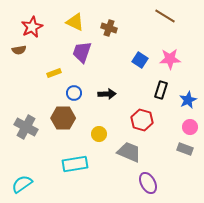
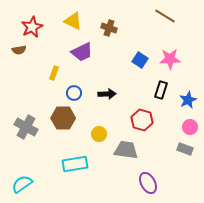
yellow triangle: moved 2 px left, 1 px up
purple trapezoid: rotated 135 degrees counterclockwise
yellow rectangle: rotated 48 degrees counterclockwise
gray trapezoid: moved 3 px left, 2 px up; rotated 15 degrees counterclockwise
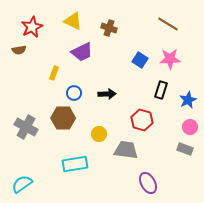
brown line: moved 3 px right, 8 px down
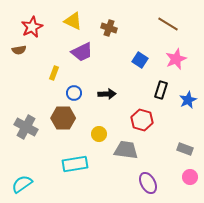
pink star: moved 6 px right; rotated 20 degrees counterclockwise
pink circle: moved 50 px down
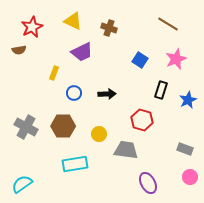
brown hexagon: moved 8 px down
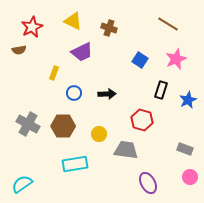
gray cross: moved 2 px right, 3 px up
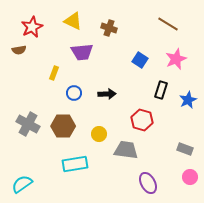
purple trapezoid: rotated 20 degrees clockwise
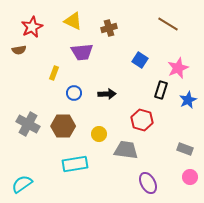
brown cross: rotated 35 degrees counterclockwise
pink star: moved 2 px right, 9 px down
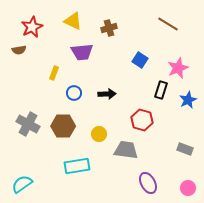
cyan rectangle: moved 2 px right, 2 px down
pink circle: moved 2 px left, 11 px down
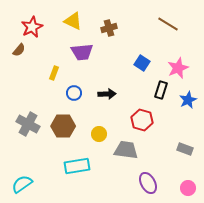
brown semicircle: rotated 40 degrees counterclockwise
blue square: moved 2 px right, 3 px down
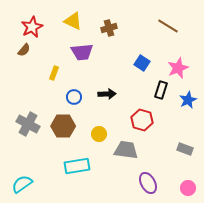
brown line: moved 2 px down
brown semicircle: moved 5 px right
blue circle: moved 4 px down
